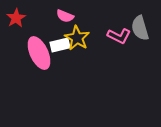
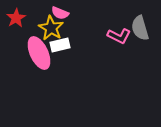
pink semicircle: moved 5 px left, 3 px up
yellow star: moved 26 px left, 10 px up
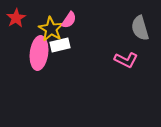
pink semicircle: moved 9 px right, 7 px down; rotated 78 degrees counterclockwise
yellow star: moved 1 px down
pink L-shape: moved 7 px right, 24 px down
pink ellipse: rotated 32 degrees clockwise
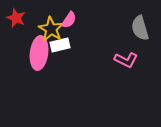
red star: rotated 18 degrees counterclockwise
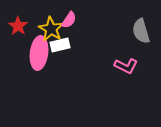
red star: moved 2 px right, 8 px down; rotated 12 degrees clockwise
gray semicircle: moved 1 px right, 3 px down
pink L-shape: moved 6 px down
